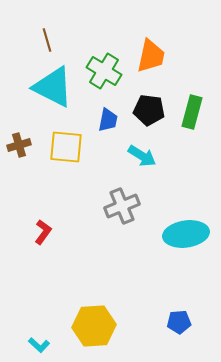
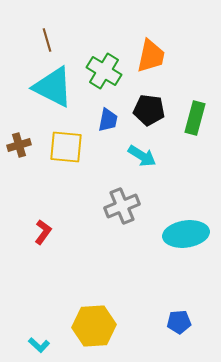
green rectangle: moved 3 px right, 6 px down
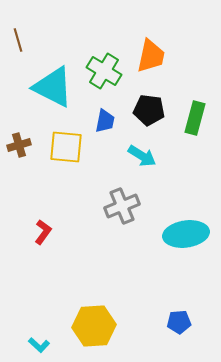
brown line: moved 29 px left
blue trapezoid: moved 3 px left, 1 px down
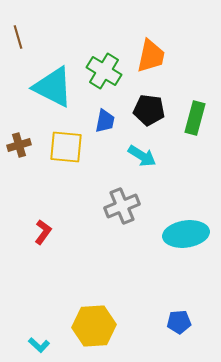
brown line: moved 3 px up
